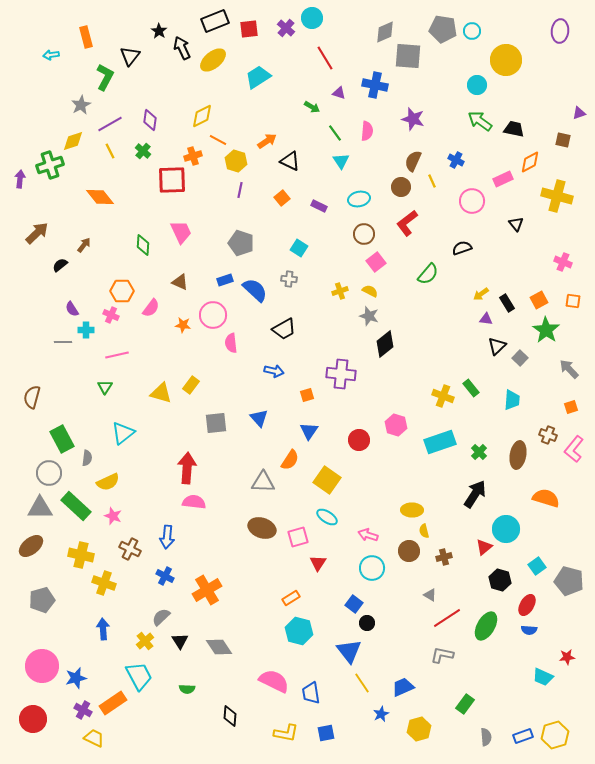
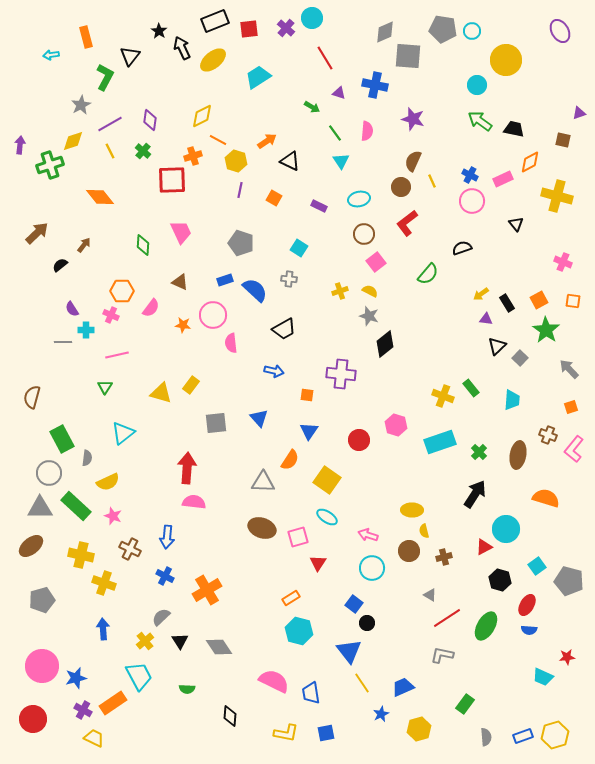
purple ellipse at (560, 31): rotated 35 degrees counterclockwise
blue cross at (456, 160): moved 14 px right, 15 px down
purple arrow at (20, 179): moved 34 px up
orange square at (282, 198): moved 8 px left; rotated 21 degrees counterclockwise
orange square at (307, 395): rotated 24 degrees clockwise
red triangle at (484, 547): rotated 12 degrees clockwise
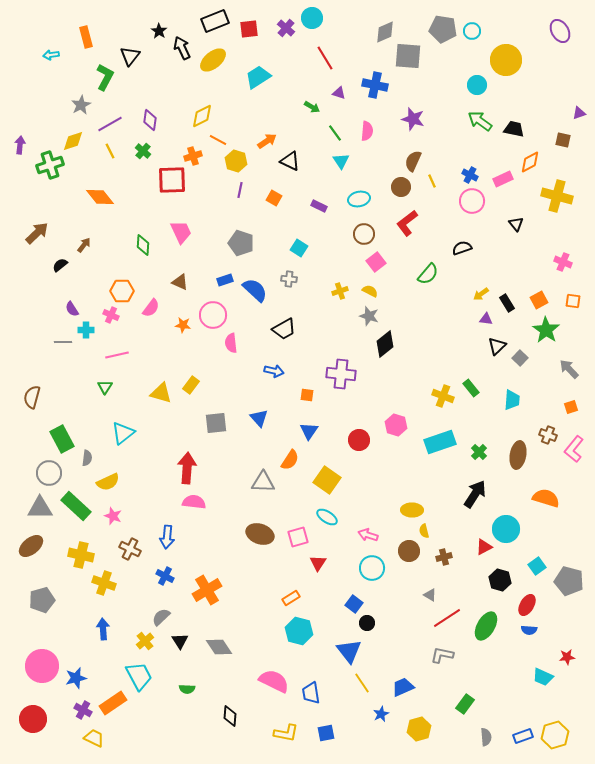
brown ellipse at (262, 528): moved 2 px left, 6 px down
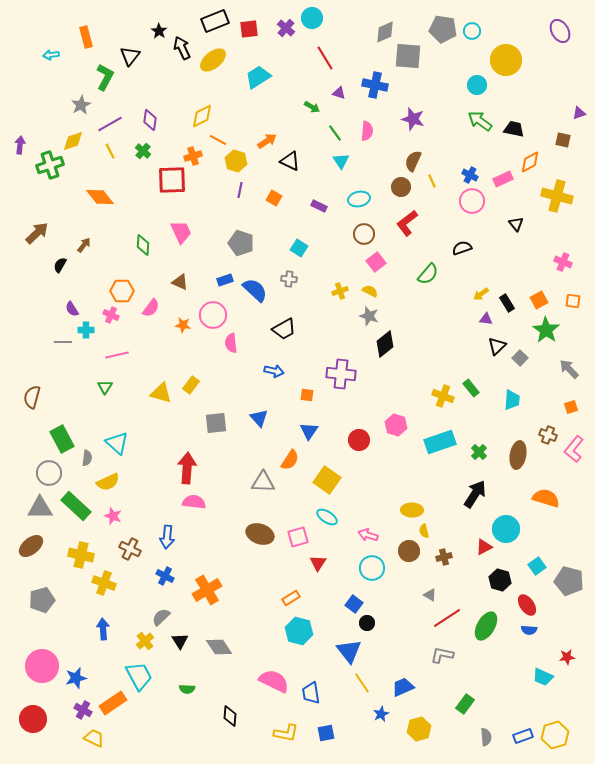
black semicircle at (60, 265): rotated 21 degrees counterclockwise
cyan triangle at (123, 433): moved 6 px left, 10 px down; rotated 40 degrees counterclockwise
red ellipse at (527, 605): rotated 65 degrees counterclockwise
